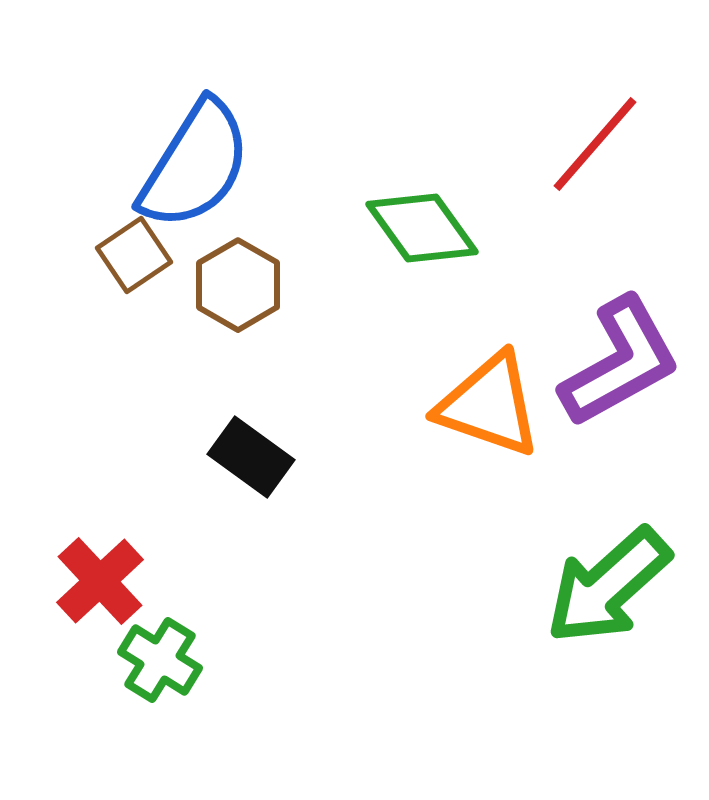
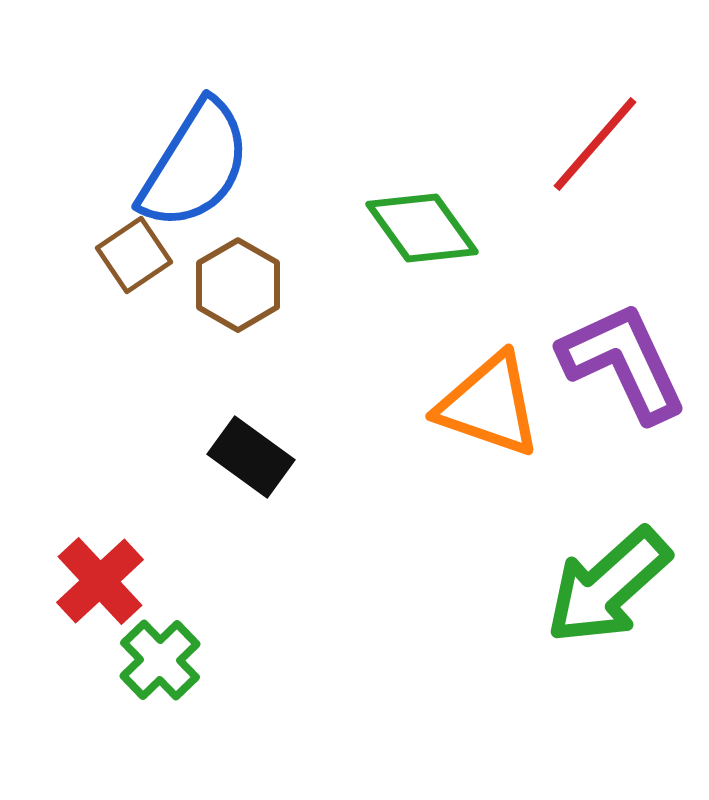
purple L-shape: moved 3 px right; rotated 86 degrees counterclockwise
green cross: rotated 14 degrees clockwise
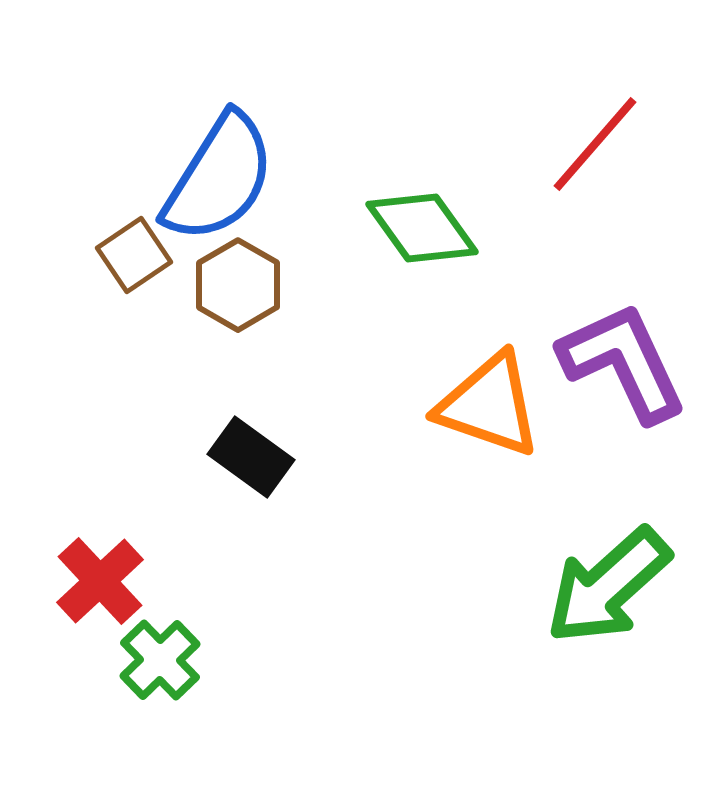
blue semicircle: moved 24 px right, 13 px down
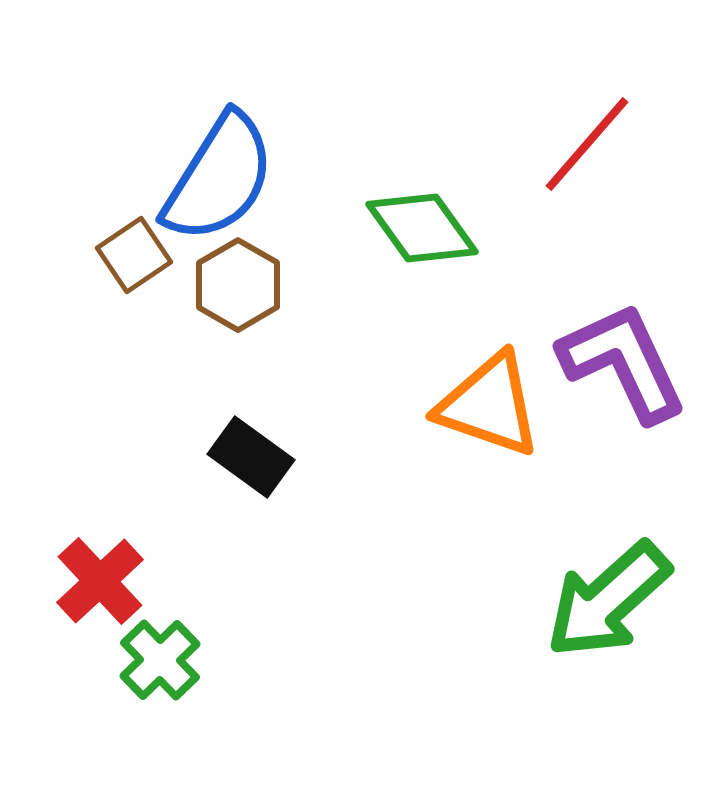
red line: moved 8 px left
green arrow: moved 14 px down
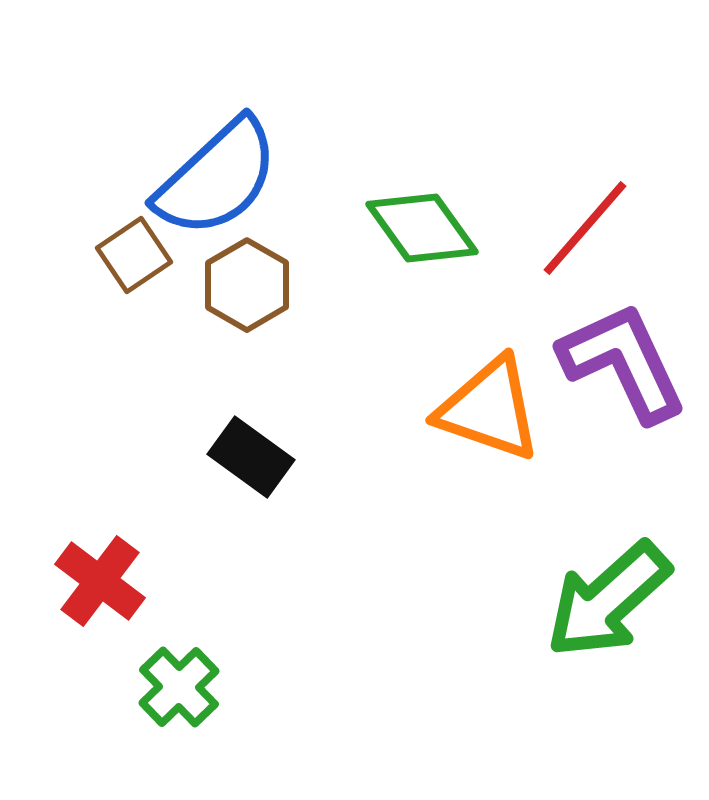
red line: moved 2 px left, 84 px down
blue semicircle: moved 2 px left; rotated 15 degrees clockwise
brown hexagon: moved 9 px right
orange triangle: moved 4 px down
red cross: rotated 10 degrees counterclockwise
green cross: moved 19 px right, 27 px down
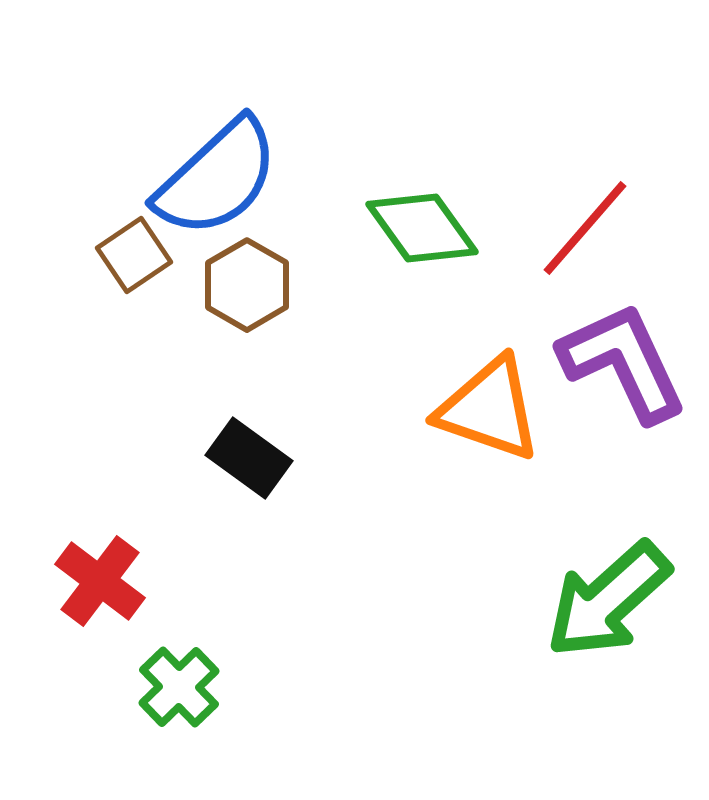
black rectangle: moved 2 px left, 1 px down
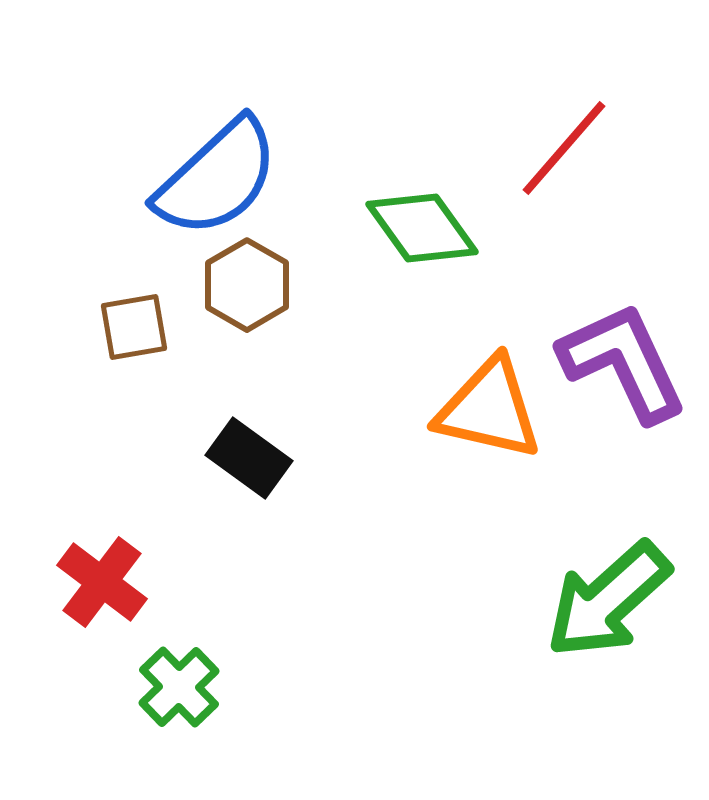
red line: moved 21 px left, 80 px up
brown square: moved 72 px down; rotated 24 degrees clockwise
orange triangle: rotated 6 degrees counterclockwise
red cross: moved 2 px right, 1 px down
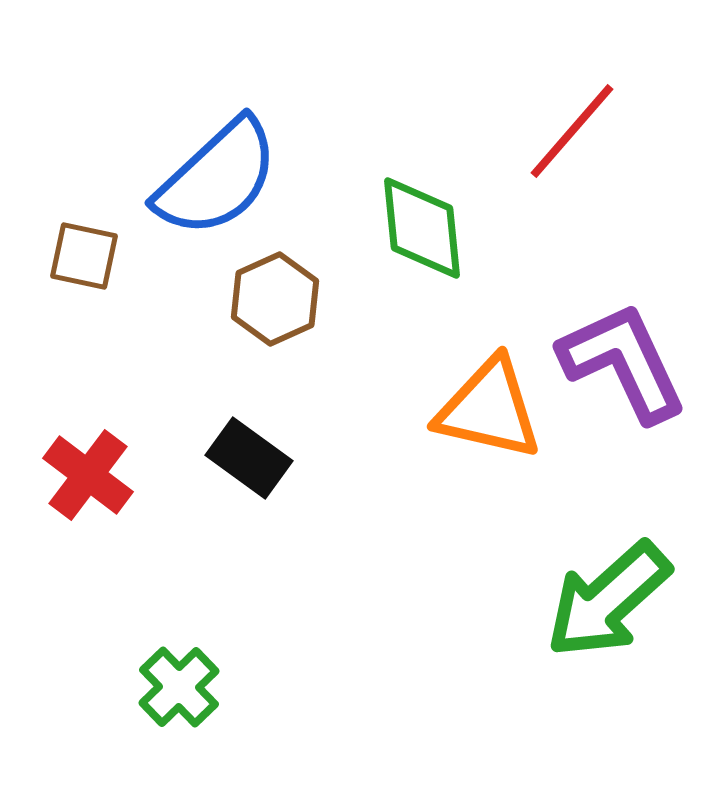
red line: moved 8 px right, 17 px up
green diamond: rotated 30 degrees clockwise
brown hexagon: moved 28 px right, 14 px down; rotated 6 degrees clockwise
brown square: moved 50 px left, 71 px up; rotated 22 degrees clockwise
red cross: moved 14 px left, 107 px up
